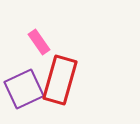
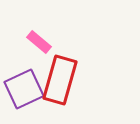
pink rectangle: rotated 15 degrees counterclockwise
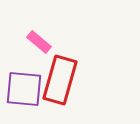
purple square: rotated 30 degrees clockwise
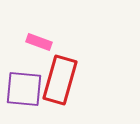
pink rectangle: rotated 20 degrees counterclockwise
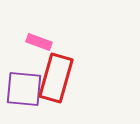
red rectangle: moved 4 px left, 2 px up
